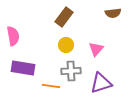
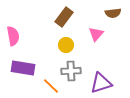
pink triangle: moved 15 px up
orange line: rotated 36 degrees clockwise
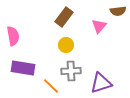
brown semicircle: moved 5 px right, 2 px up
pink triangle: moved 3 px right, 8 px up
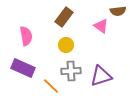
pink triangle: moved 2 px right; rotated 35 degrees counterclockwise
pink semicircle: moved 13 px right
purple rectangle: rotated 15 degrees clockwise
purple triangle: moved 7 px up
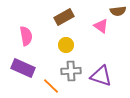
brown rectangle: rotated 24 degrees clockwise
purple triangle: rotated 35 degrees clockwise
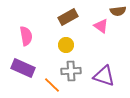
brown rectangle: moved 4 px right
purple triangle: moved 3 px right
orange line: moved 1 px right, 1 px up
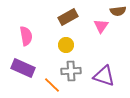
pink triangle: rotated 28 degrees clockwise
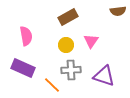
pink triangle: moved 10 px left, 15 px down
gray cross: moved 1 px up
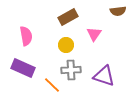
pink triangle: moved 3 px right, 7 px up
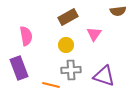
purple rectangle: moved 4 px left; rotated 45 degrees clockwise
orange line: moved 1 px left; rotated 30 degrees counterclockwise
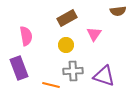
brown rectangle: moved 1 px left, 1 px down
gray cross: moved 2 px right, 1 px down
